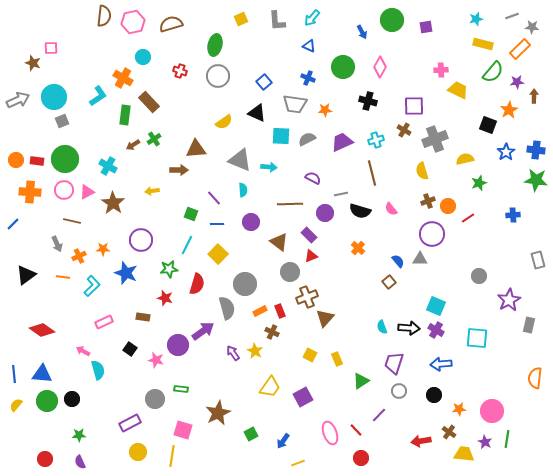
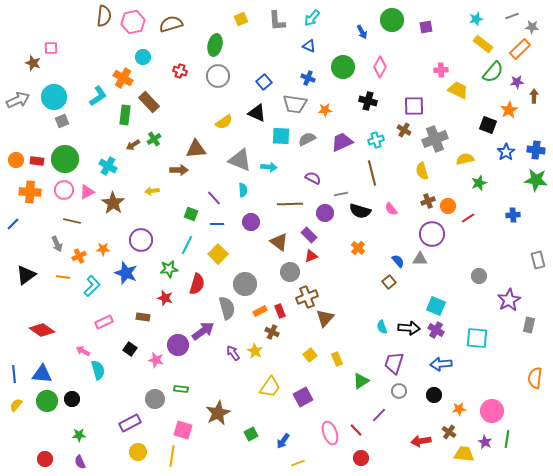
yellow rectangle at (483, 44): rotated 24 degrees clockwise
yellow square at (310, 355): rotated 24 degrees clockwise
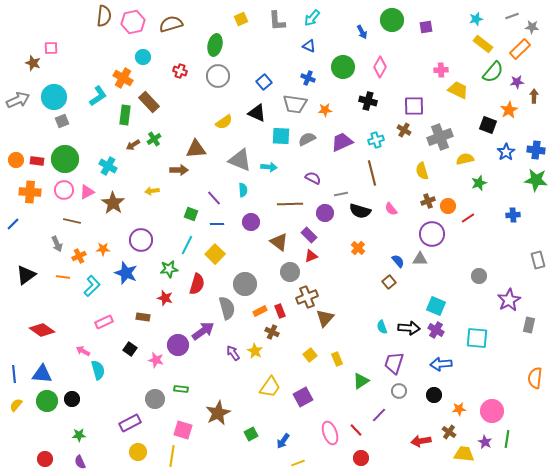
gray cross at (435, 139): moved 5 px right, 2 px up
yellow square at (218, 254): moved 3 px left
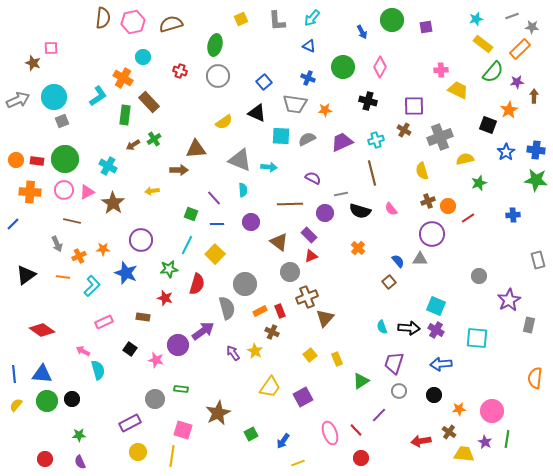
brown semicircle at (104, 16): moved 1 px left, 2 px down
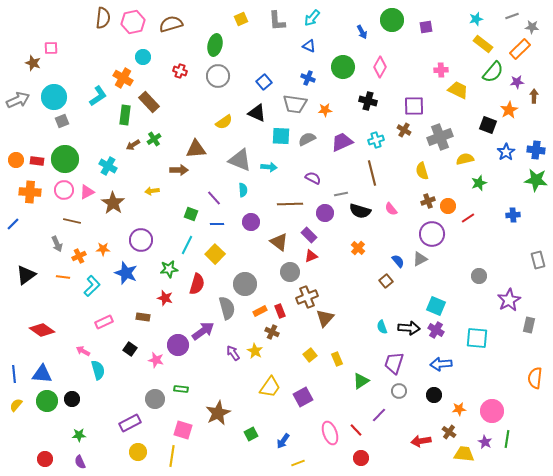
gray triangle at (420, 259): rotated 28 degrees counterclockwise
brown square at (389, 282): moved 3 px left, 1 px up
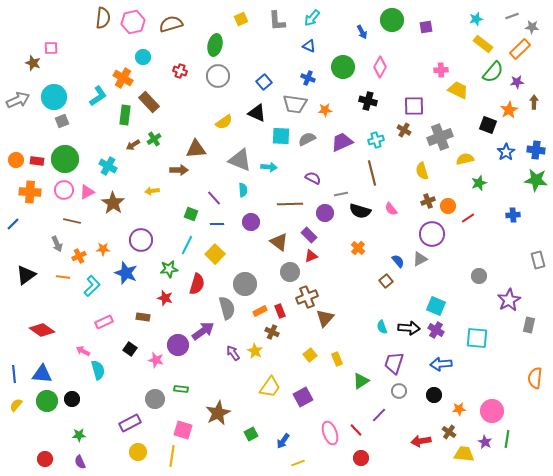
brown arrow at (534, 96): moved 6 px down
